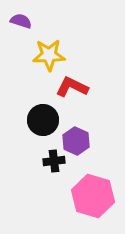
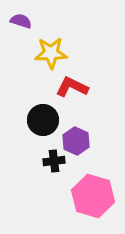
yellow star: moved 2 px right, 2 px up
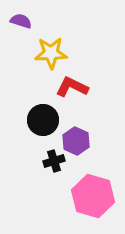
black cross: rotated 10 degrees counterclockwise
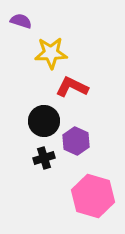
black circle: moved 1 px right, 1 px down
black cross: moved 10 px left, 3 px up
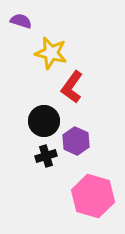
yellow star: rotated 16 degrees clockwise
red L-shape: rotated 80 degrees counterclockwise
black cross: moved 2 px right, 2 px up
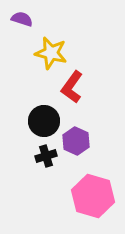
purple semicircle: moved 1 px right, 2 px up
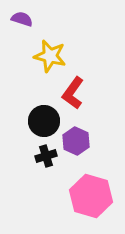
yellow star: moved 1 px left, 3 px down
red L-shape: moved 1 px right, 6 px down
pink hexagon: moved 2 px left
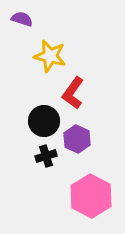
purple hexagon: moved 1 px right, 2 px up
pink hexagon: rotated 12 degrees clockwise
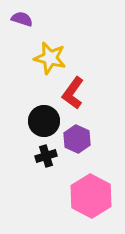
yellow star: moved 2 px down
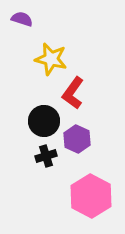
yellow star: moved 1 px right, 1 px down
